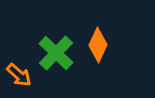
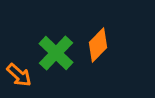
orange diamond: rotated 20 degrees clockwise
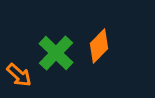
orange diamond: moved 1 px right, 1 px down
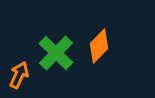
orange arrow: rotated 108 degrees counterclockwise
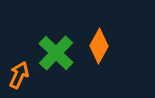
orange diamond: rotated 16 degrees counterclockwise
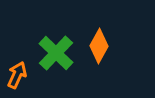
orange arrow: moved 2 px left
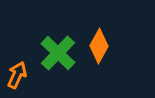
green cross: moved 2 px right
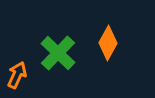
orange diamond: moved 9 px right, 3 px up
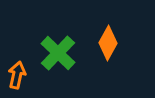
orange arrow: rotated 12 degrees counterclockwise
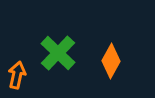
orange diamond: moved 3 px right, 18 px down
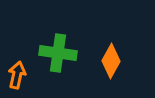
green cross: rotated 36 degrees counterclockwise
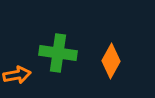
orange arrow: rotated 68 degrees clockwise
